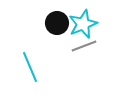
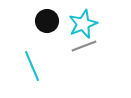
black circle: moved 10 px left, 2 px up
cyan line: moved 2 px right, 1 px up
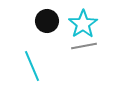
cyan star: rotated 12 degrees counterclockwise
gray line: rotated 10 degrees clockwise
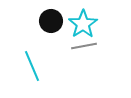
black circle: moved 4 px right
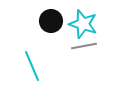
cyan star: rotated 20 degrees counterclockwise
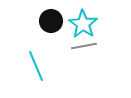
cyan star: rotated 16 degrees clockwise
cyan line: moved 4 px right
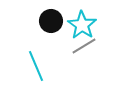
cyan star: moved 1 px left, 1 px down
gray line: rotated 20 degrees counterclockwise
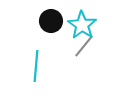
gray line: rotated 20 degrees counterclockwise
cyan line: rotated 28 degrees clockwise
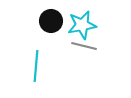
cyan star: rotated 28 degrees clockwise
gray line: rotated 65 degrees clockwise
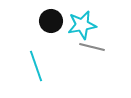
gray line: moved 8 px right, 1 px down
cyan line: rotated 24 degrees counterclockwise
